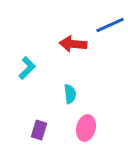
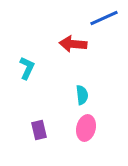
blue line: moved 6 px left, 7 px up
cyan L-shape: rotated 20 degrees counterclockwise
cyan semicircle: moved 12 px right, 1 px down
purple rectangle: rotated 30 degrees counterclockwise
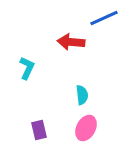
red arrow: moved 2 px left, 2 px up
pink ellipse: rotated 15 degrees clockwise
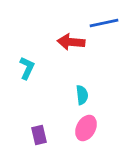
blue line: moved 5 px down; rotated 12 degrees clockwise
purple rectangle: moved 5 px down
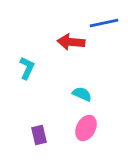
cyan semicircle: moved 1 px up; rotated 60 degrees counterclockwise
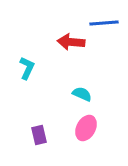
blue line: rotated 8 degrees clockwise
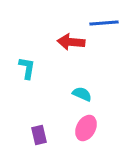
cyan L-shape: rotated 15 degrees counterclockwise
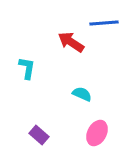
red arrow: rotated 28 degrees clockwise
pink ellipse: moved 11 px right, 5 px down
purple rectangle: rotated 36 degrees counterclockwise
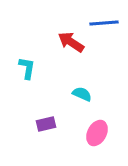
purple rectangle: moved 7 px right, 11 px up; rotated 54 degrees counterclockwise
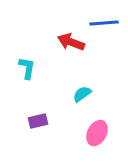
red arrow: rotated 12 degrees counterclockwise
cyan semicircle: rotated 60 degrees counterclockwise
purple rectangle: moved 8 px left, 3 px up
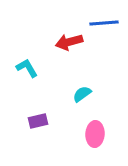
red arrow: moved 2 px left; rotated 36 degrees counterclockwise
cyan L-shape: rotated 40 degrees counterclockwise
pink ellipse: moved 2 px left, 1 px down; rotated 25 degrees counterclockwise
